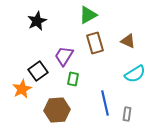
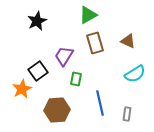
green rectangle: moved 3 px right
blue line: moved 5 px left
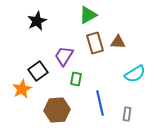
brown triangle: moved 10 px left, 1 px down; rotated 21 degrees counterclockwise
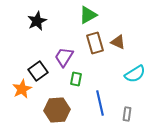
brown triangle: rotated 21 degrees clockwise
purple trapezoid: moved 1 px down
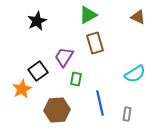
brown triangle: moved 20 px right, 25 px up
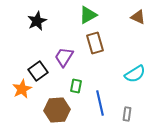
green rectangle: moved 7 px down
